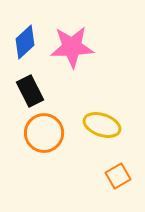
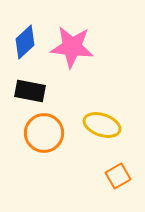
pink star: rotated 9 degrees clockwise
black rectangle: rotated 52 degrees counterclockwise
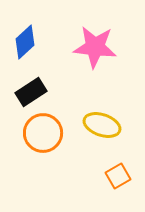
pink star: moved 23 px right
black rectangle: moved 1 px right, 1 px down; rotated 44 degrees counterclockwise
orange circle: moved 1 px left
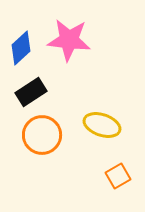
blue diamond: moved 4 px left, 6 px down
pink star: moved 26 px left, 7 px up
orange circle: moved 1 px left, 2 px down
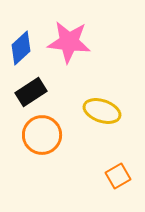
pink star: moved 2 px down
yellow ellipse: moved 14 px up
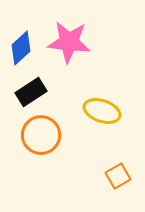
orange circle: moved 1 px left
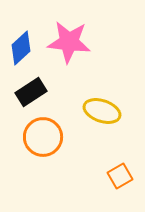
orange circle: moved 2 px right, 2 px down
orange square: moved 2 px right
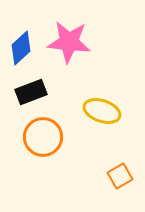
black rectangle: rotated 12 degrees clockwise
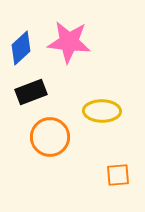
yellow ellipse: rotated 18 degrees counterclockwise
orange circle: moved 7 px right
orange square: moved 2 px left, 1 px up; rotated 25 degrees clockwise
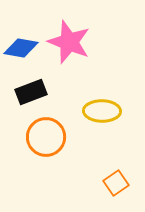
pink star: rotated 15 degrees clockwise
blue diamond: rotated 52 degrees clockwise
orange circle: moved 4 px left
orange square: moved 2 px left, 8 px down; rotated 30 degrees counterclockwise
